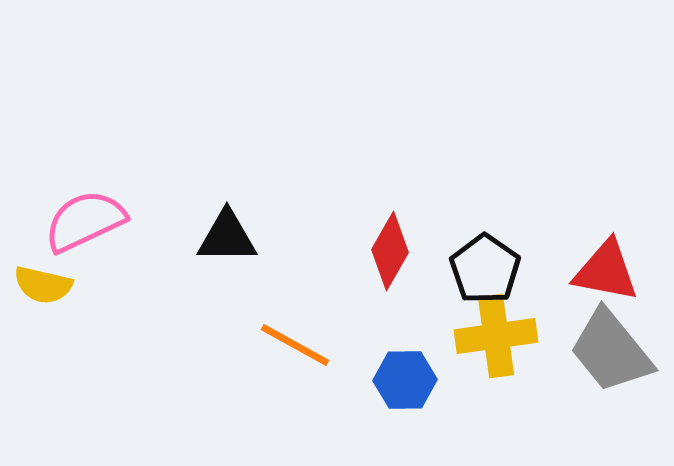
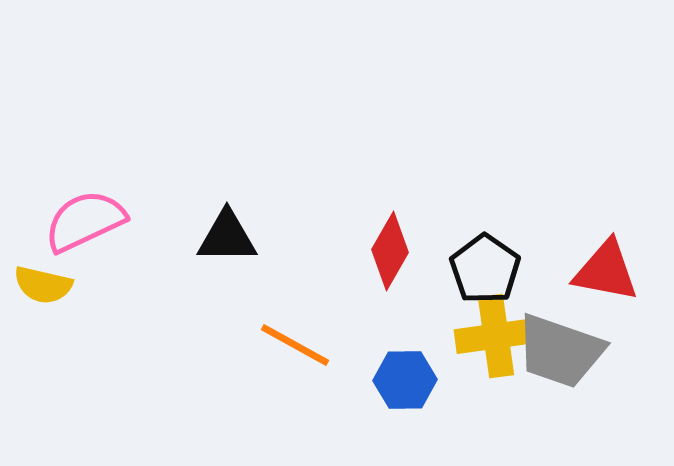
gray trapezoid: moved 51 px left; rotated 32 degrees counterclockwise
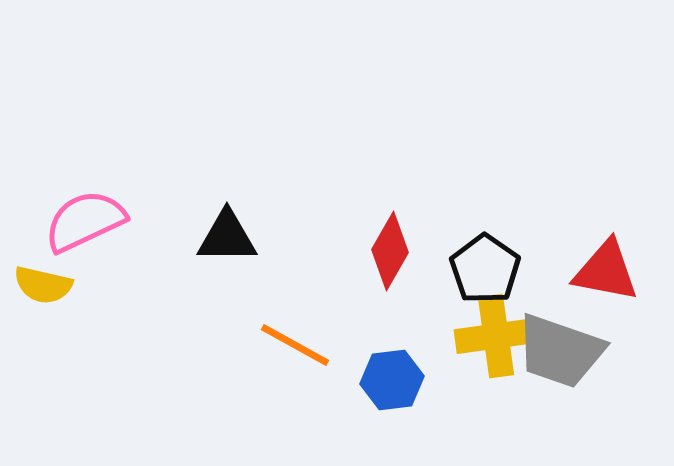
blue hexagon: moved 13 px left; rotated 6 degrees counterclockwise
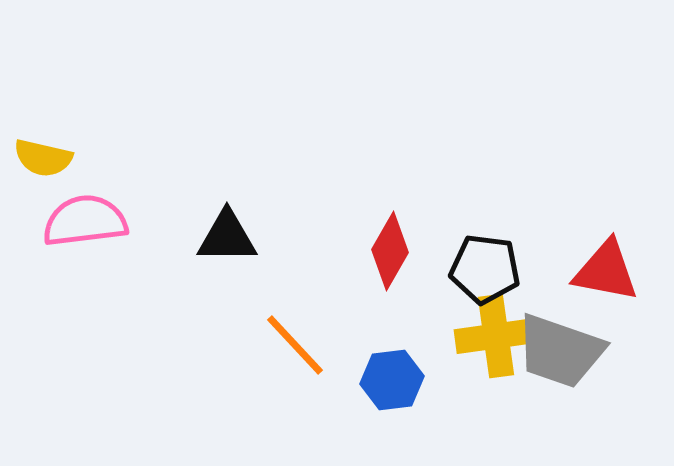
pink semicircle: rotated 18 degrees clockwise
black pentagon: rotated 28 degrees counterclockwise
yellow semicircle: moved 127 px up
orange line: rotated 18 degrees clockwise
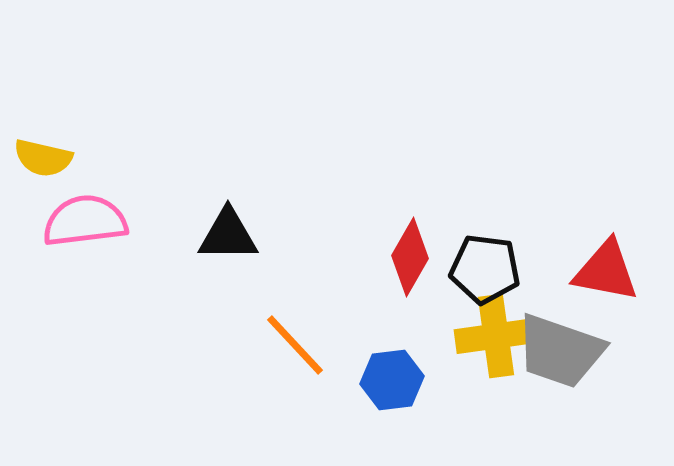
black triangle: moved 1 px right, 2 px up
red diamond: moved 20 px right, 6 px down
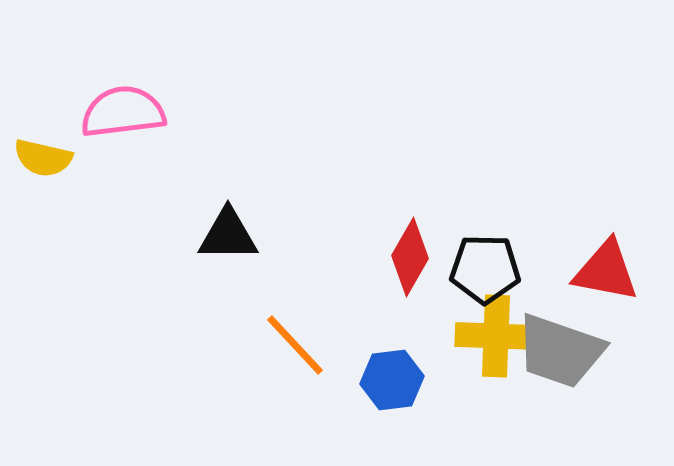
pink semicircle: moved 38 px right, 109 px up
black pentagon: rotated 6 degrees counterclockwise
yellow cross: rotated 10 degrees clockwise
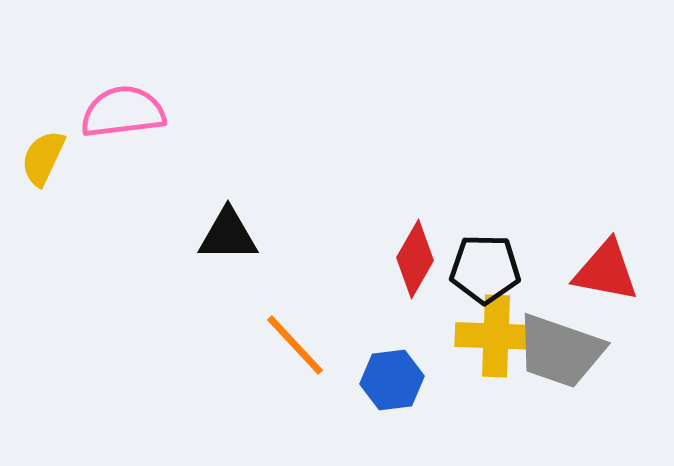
yellow semicircle: rotated 102 degrees clockwise
red diamond: moved 5 px right, 2 px down
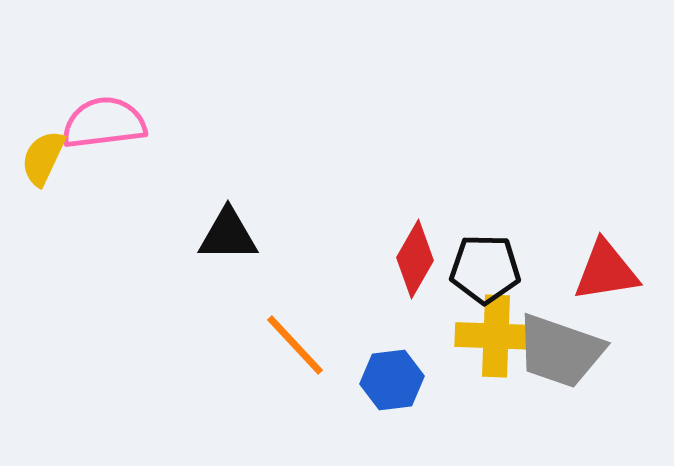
pink semicircle: moved 19 px left, 11 px down
red triangle: rotated 20 degrees counterclockwise
